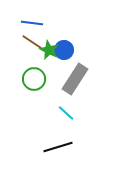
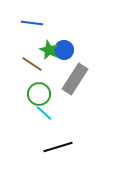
brown line: moved 22 px down
green circle: moved 5 px right, 15 px down
cyan line: moved 22 px left
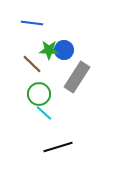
green star: rotated 24 degrees counterclockwise
brown line: rotated 10 degrees clockwise
gray rectangle: moved 2 px right, 2 px up
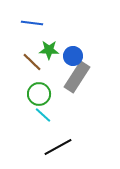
blue circle: moved 9 px right, 6 px down
brown line: moved 2 px up
cyan line: moved 1 px left, 2 px down
black line: rotated 12 degrees counterclockwise
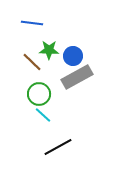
gray rectangle: rotated 28 degrees clockwise
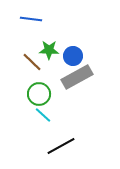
blue line: moved 1 px left, 4 px up
black line: moved 3 px right, 1 px up
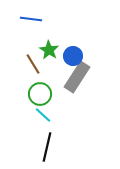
green star: rotated 30 degrees clockwise
brown line: moved 1 px right, 2 px down; rotated 15 degrees clockwise
gray rectangle: rotated 28 degrees counterclockwise
green circle: moved 1 px right
black line: moved 14 px left, 1 px down; rotated 48 degrees counterclockwise
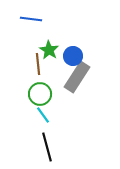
brown line: moved 5 px right; rotated 25 degrees clockwise
cyan line: rotated 12 degrees clockwise
black line: rotated 28 degrees counterclockwise
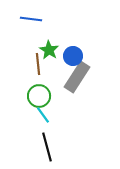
green circle: moved 1 px left, 2 px down
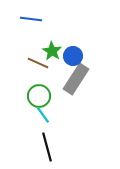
green star: moved 3 px right, 1 px down
brown line: moved 1 px up; rotated 60 degrees counterclockwise
gray rectangle: moved 1 px left, 2 px down
